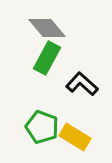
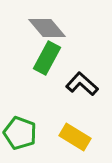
green pentagon: moved 22 px left, 6 px down
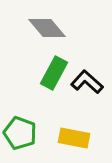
green rectangle: moved 7 px right, 15 px down
black L-shape: moved 5 px right, 2 px up
yellow rectangle: moved 1 px left, 1 px down; rotated 20 degrees counterclockwise
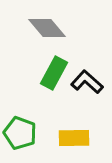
yellow rectangle: rotated 12 degrees counterclockwise
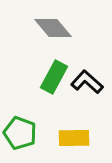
gray diamond: moved 6 px right
green rectangle: moved 4 px down
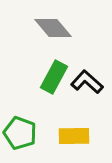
yellow rectangle: moved 2 px up
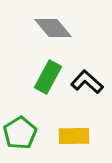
green rectangle: moved 6 px left
green pentagon: rotated 20 degrees clockwise
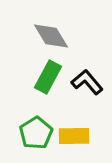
gray diamond: moved 2 px left, 8 px down; rotated 9 degrees clockwise
black L-shape: rotated 8 degrees clockwise
green pentagon: moved 16 px right
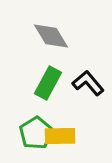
green rectangle: moved 6 px down
black L-shape: moved 1 px right, 1 px down
yellow rectangle: moved 14 px left
